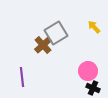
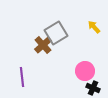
pink circle: moved 3 px left
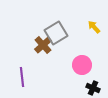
pink circle: moved 3 px left, 6 px up
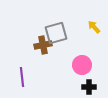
gray square: rotated 15 degrees clockwise
brown cross: rotated 30 degrees clockwise
black cross: moved 4 px left, 1 px up; rotated 24 degrees counterclockwise
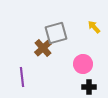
brown cross: moved 3 px down; rotated 30 degrees counterclockwise
pink circle: moved 1 px right, 1 px up
